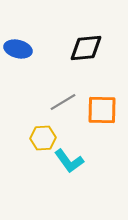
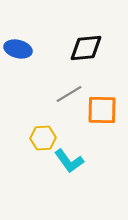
gray line: moved 6 px right, 8 px up
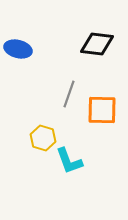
black diamond: moved 11 px right, 4 px up; rotated 12 degrees clockwise
gray line: rotated 40 degrees counterclockwise
yellow hexagon: rotated 20 degrees clockwise
cyan L-shape: rotated 16 degrees clockwise
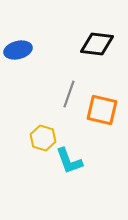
blue ellipse: moved 1 px down; rotated 28 degrees counterclockwise
orange square: rotated 12 degrees clockwise
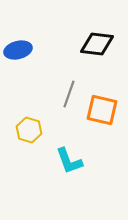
yellow hexagon: moved 14 px left, 8 px up
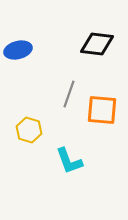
orange square: rotated 8 degrees counterclockwise
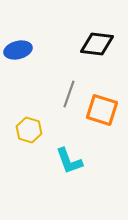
orange square: rotated 12 degrees clockwise
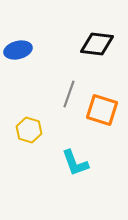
cyan L-shape: moved 6 px right, 2 px down
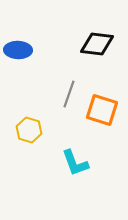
blue ellipse: rotated 16 degrees clockwise
